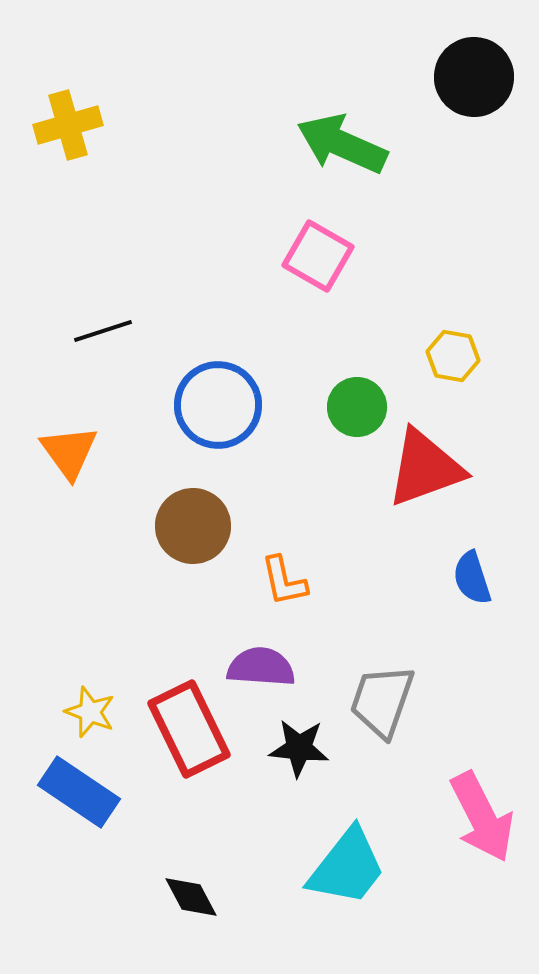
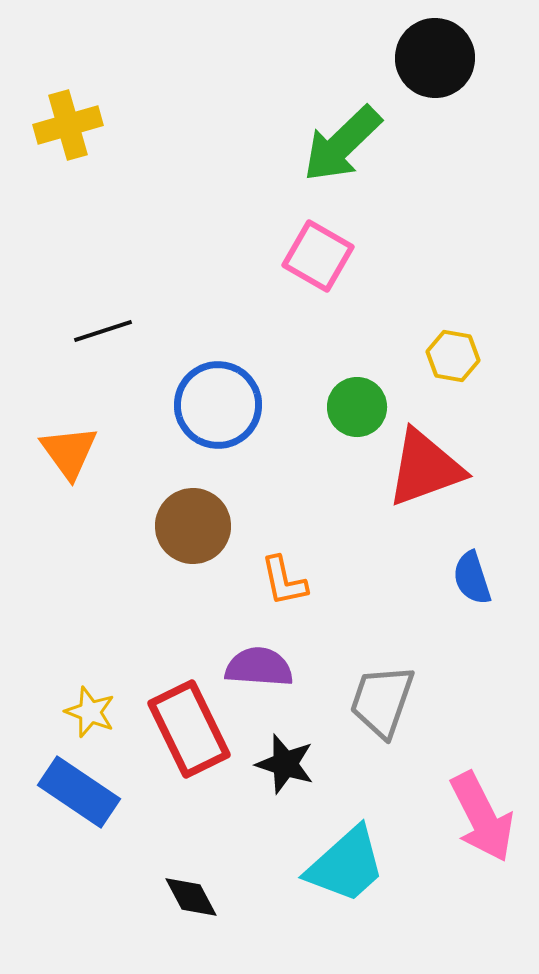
black circle: moved 39 px left, 19 px up
green arrow: rotated 68 degrees counterclockwise
purple semicircle: moved 2 px left
black star: moved 14 px left, 16 px down; rotated 12 degrees clockwise
cyan trapezoid: moved 1 px left, 2 px up; rotated 10 degrees clockwise
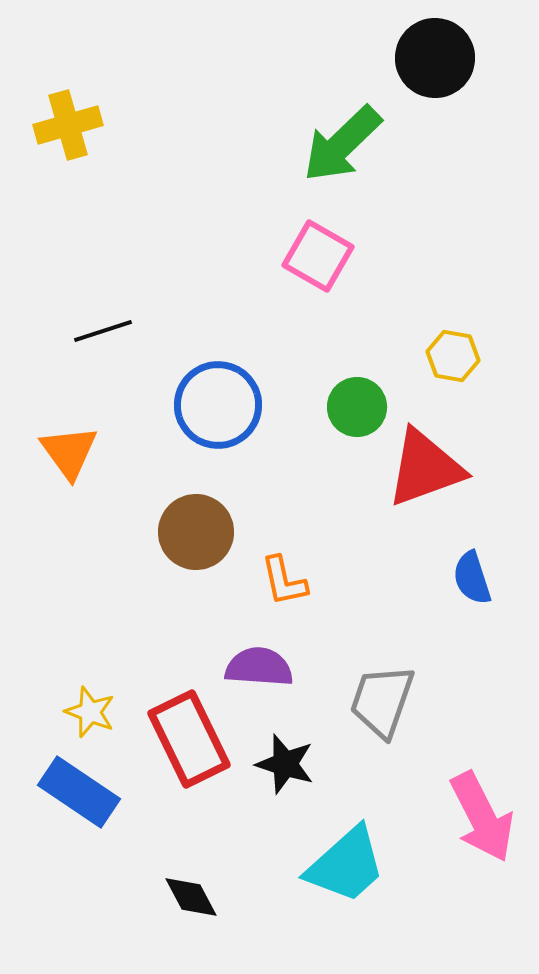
brown circle: moved 3 px right, 6 px down
red rectangle: moved 10 px down
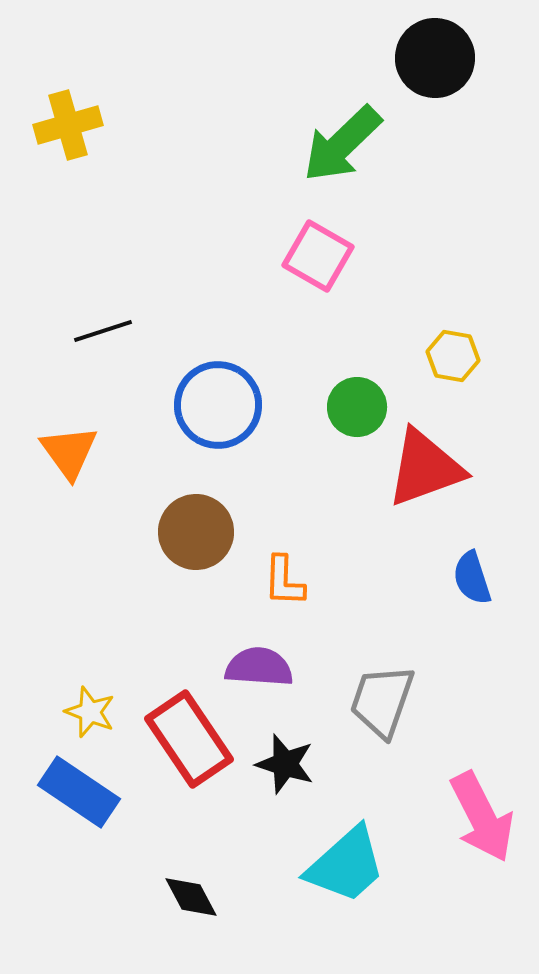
orange L-shape: rotated 14 degrees clockwise
red rectangle: rotated 8 degrees counterclockwise
